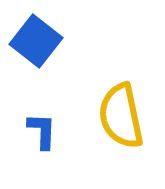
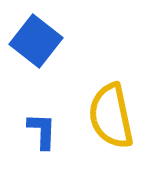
yellow semicircle: moved 10 px left
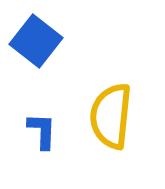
yellow semicircle: rotated 18 degrees clockwise
